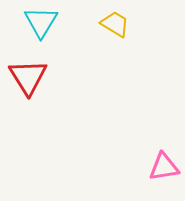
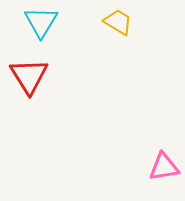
yellow trapezoid: moved 3 px right, 2 px up
red triangle: moved 1 px right, 1 px up
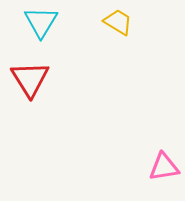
red triangle: moved 1 px right, 3 px down
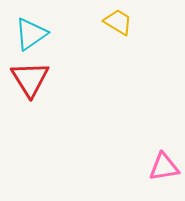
cyan triangle: moved 10 px left, 12 px down; rotated 24 degrees clockwise
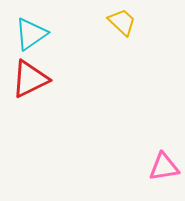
yellow trapezoid: moved 4 px right; rotated 12 degrees clockwise
red triangle: rotated 36 degrees clockwise
